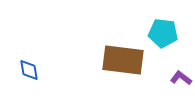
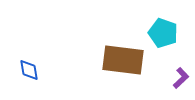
cyan pentagon: rotated 12 degrees clockwise
purple L-shape: rotated 100 degrees clockwise
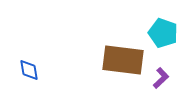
purple L-shape: moved 20 px left
